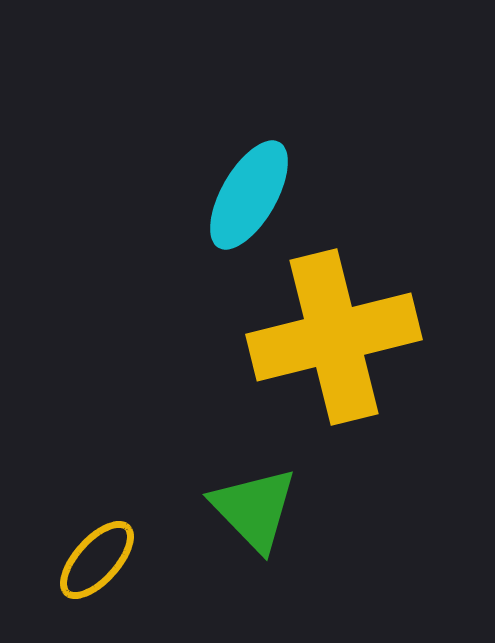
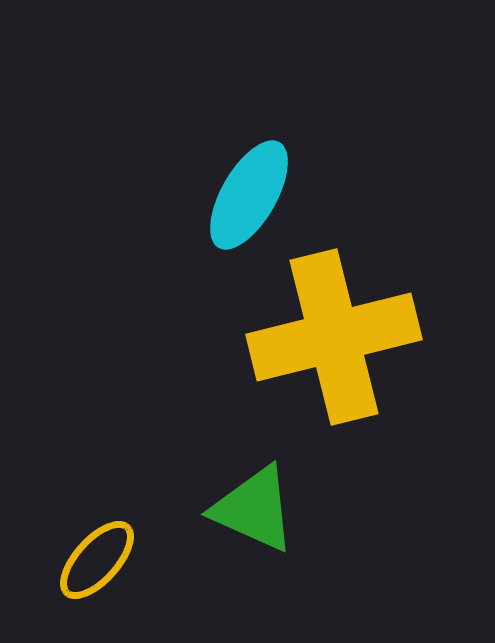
green triangle: rotated 22 degrees counterclockwise
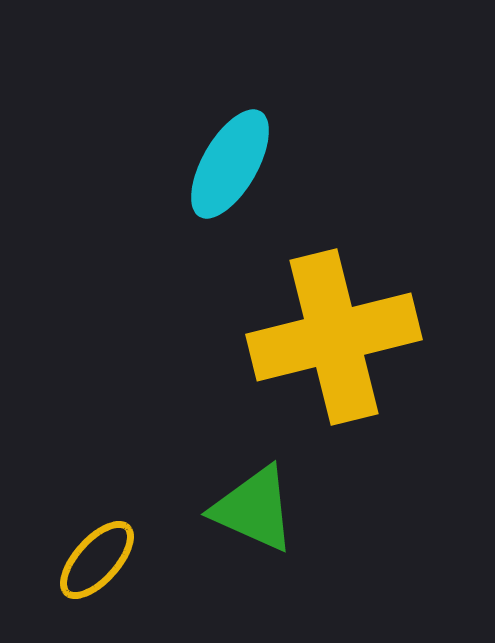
cyan ellipse: moved 19 px left, 31 px up
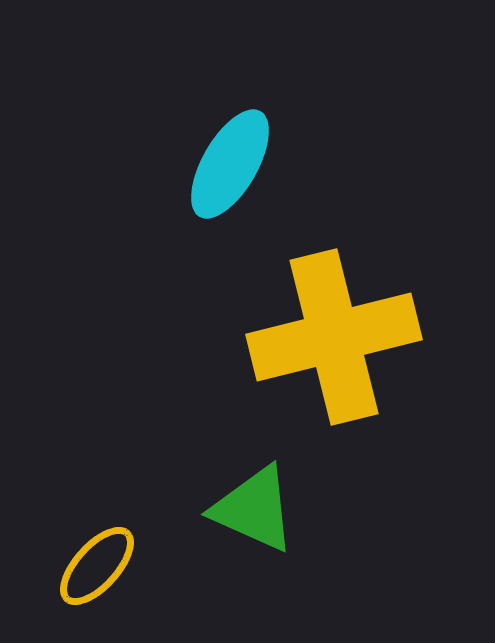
yellow ellipse: moved 6 px down
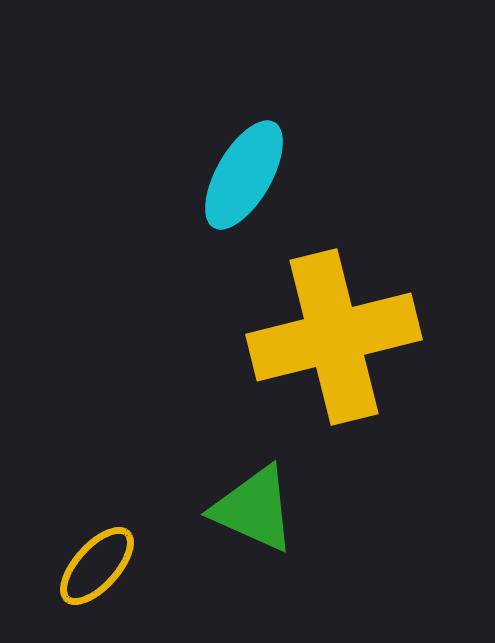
cyan ellipse: moved 14 px right, 11 px down
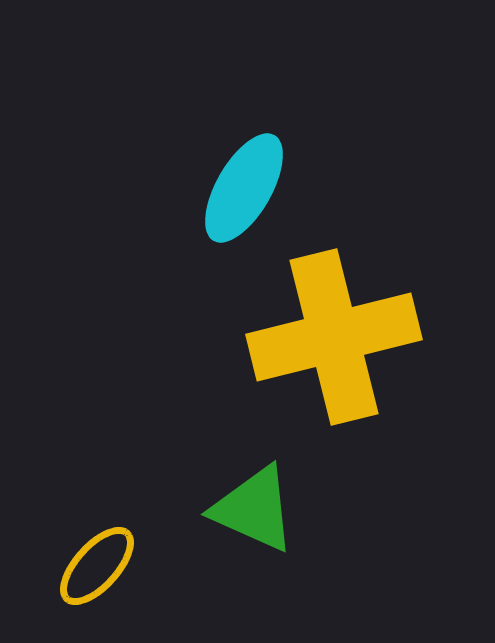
cyan ellipse: moved 13 px down
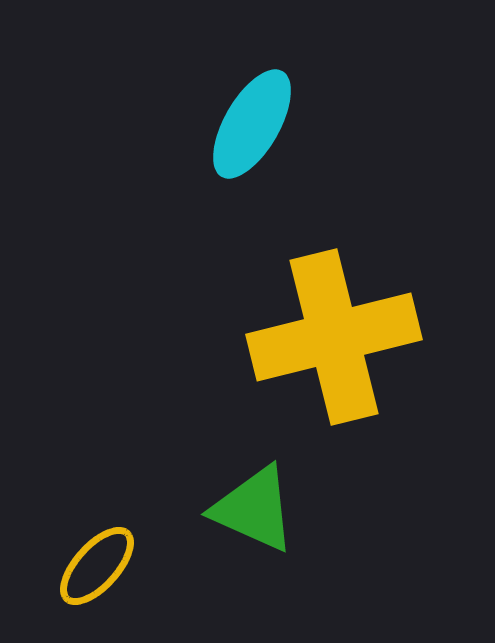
cyan ellipse: moved 8 px right, 64 px up
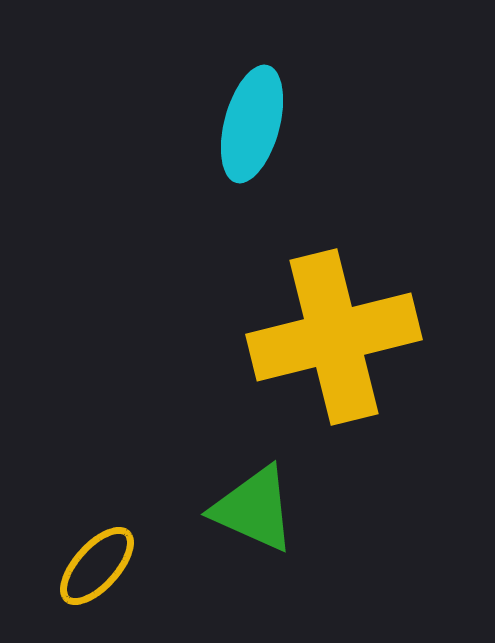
cyan ellipse: rotated 15 degrees counterclockwise
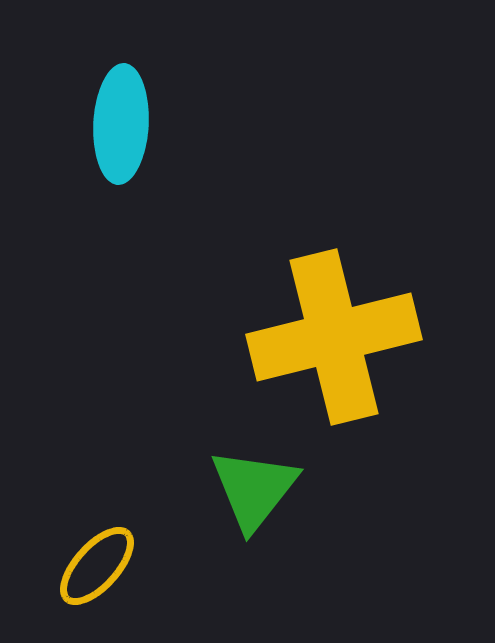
cyan ellipse: moved 131 px left; rotated 12 degrees counterclockwise
green triangle: moved 20 px up; rotated 44 degrees clockwise
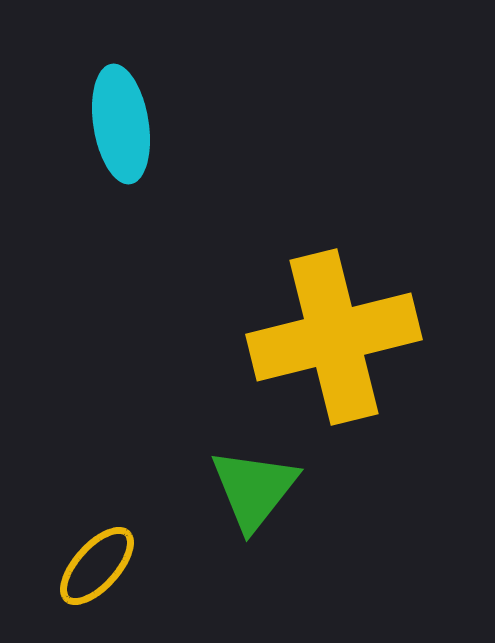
cyan ellipse: rotated 12 degrees counterclockwise
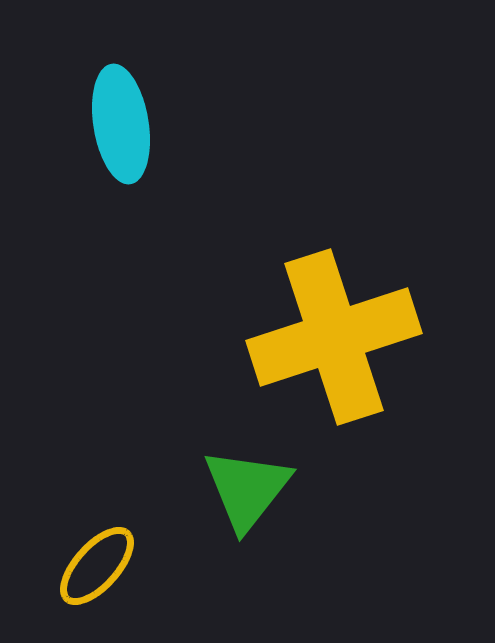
yellow cross: rotated 4 degrees counterclockwise
green triangle: moved 7 px left
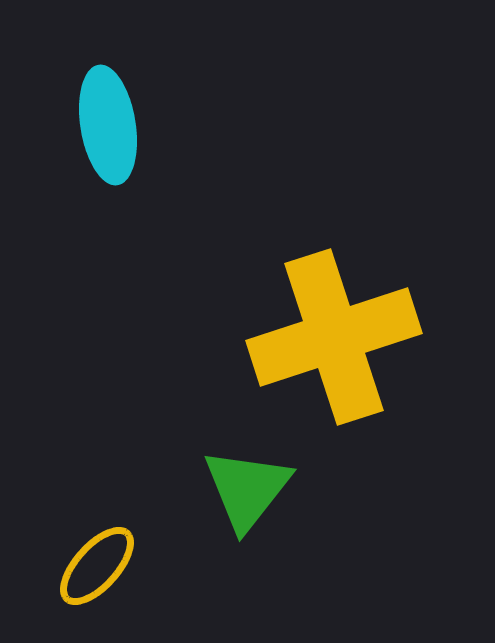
cyan ellipse: moved 13 px left, 1 px down
